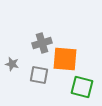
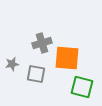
orange square: moved 2 px right, 1 px up
gray star: rotated 24 degrees counterclockwise
gray square: moved 3 px left, 1 px up
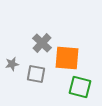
gray cross: rotated 30 degrees counterclockwise
green square: moved 2 px left
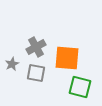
gray cross: moved 6 px left, 4 px down; rotated 18 degrees clockwise
gray star: rotated 16 degrees counterclockwise
gray square: moved 1 px up
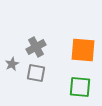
orange square: moved 16 px right, 8 px up
green square: rotated 10 degrees counterclockwise
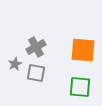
gray star: moved 3 px right
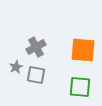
gray star: moved 1 px right, 3 px down
gray square: moved 2 px down
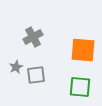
gray cross: moved 3 px left, 10 px up
gray square: rotated 18 degrees counterclockwise
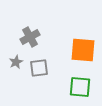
gray cross: moved 3 px left
gray star: moved 5 px up
gray square: moved 3 px right, 7 px up
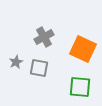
gray cross: moved 14 px right
orange square: moved 1 px up; rotated 20 degrees clockwise
gray square: rotated 18 degrees clockwise
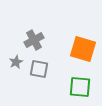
gray cross: moved 10 px left, 3 px down
orange square: rotated 8 degrees counterclockwise
gray square: moved 1 px down
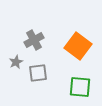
orange square: moved 5 px left, 3 px up; rotated 20 degrees clockwise
gray square: moved 1 px left, 4 px down; rotated 18 degrees counterclockwise
